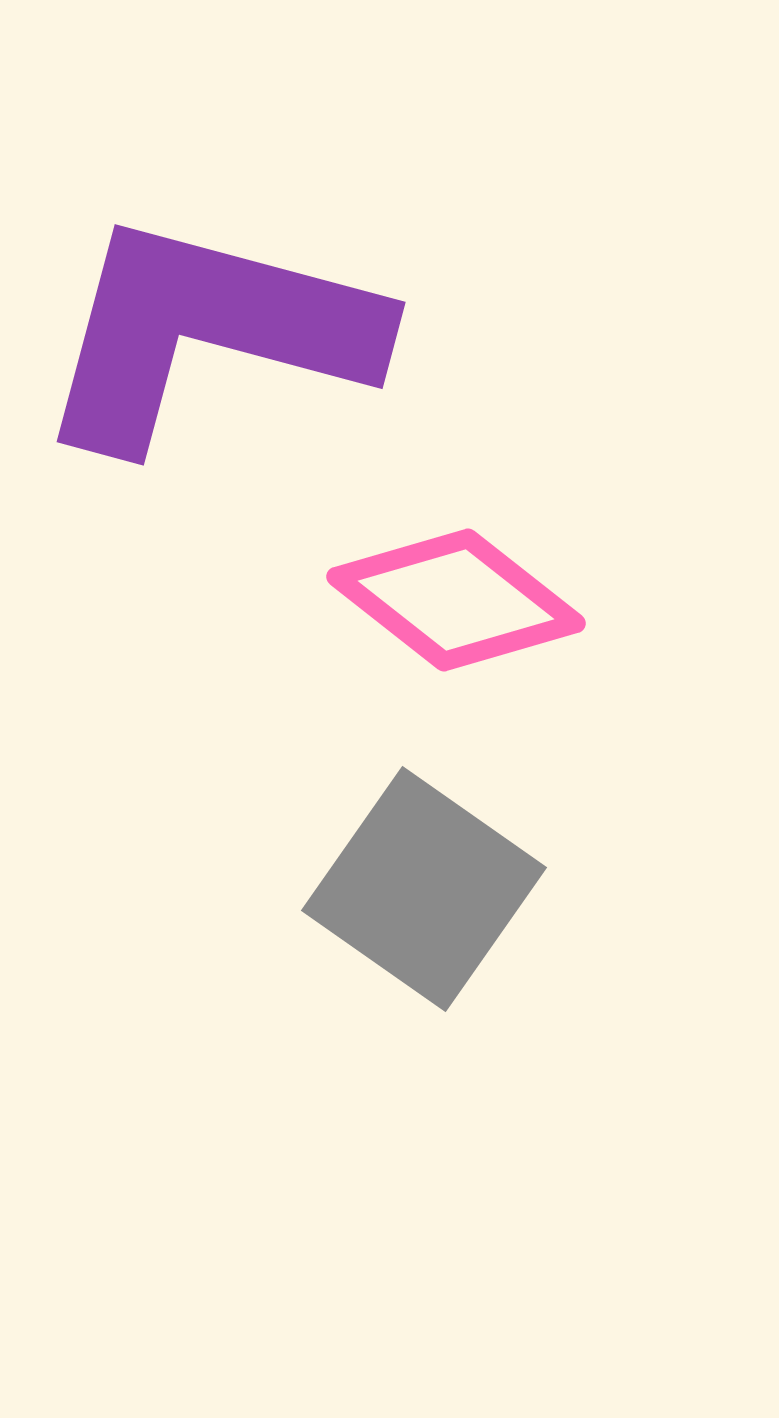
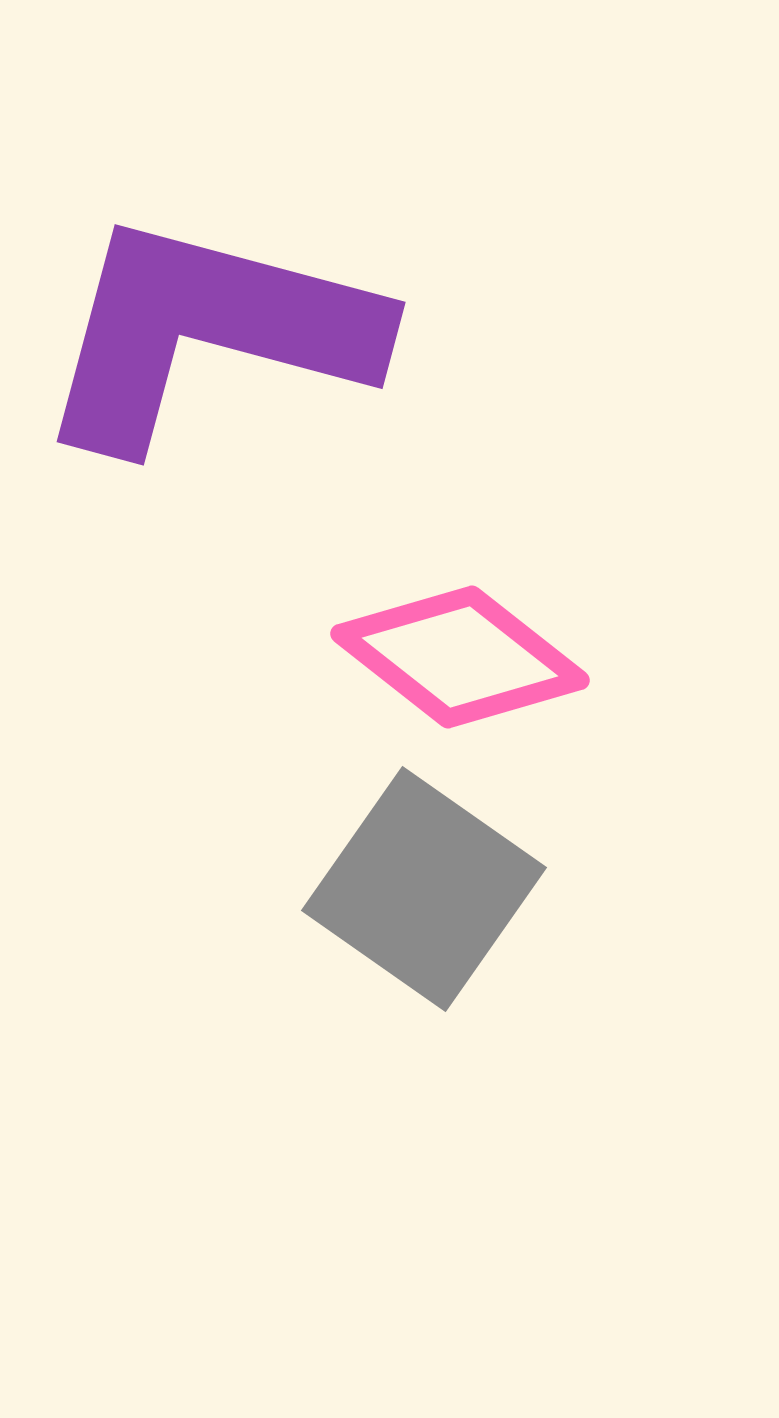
pink diamond: moved 4 px right, 57 px down
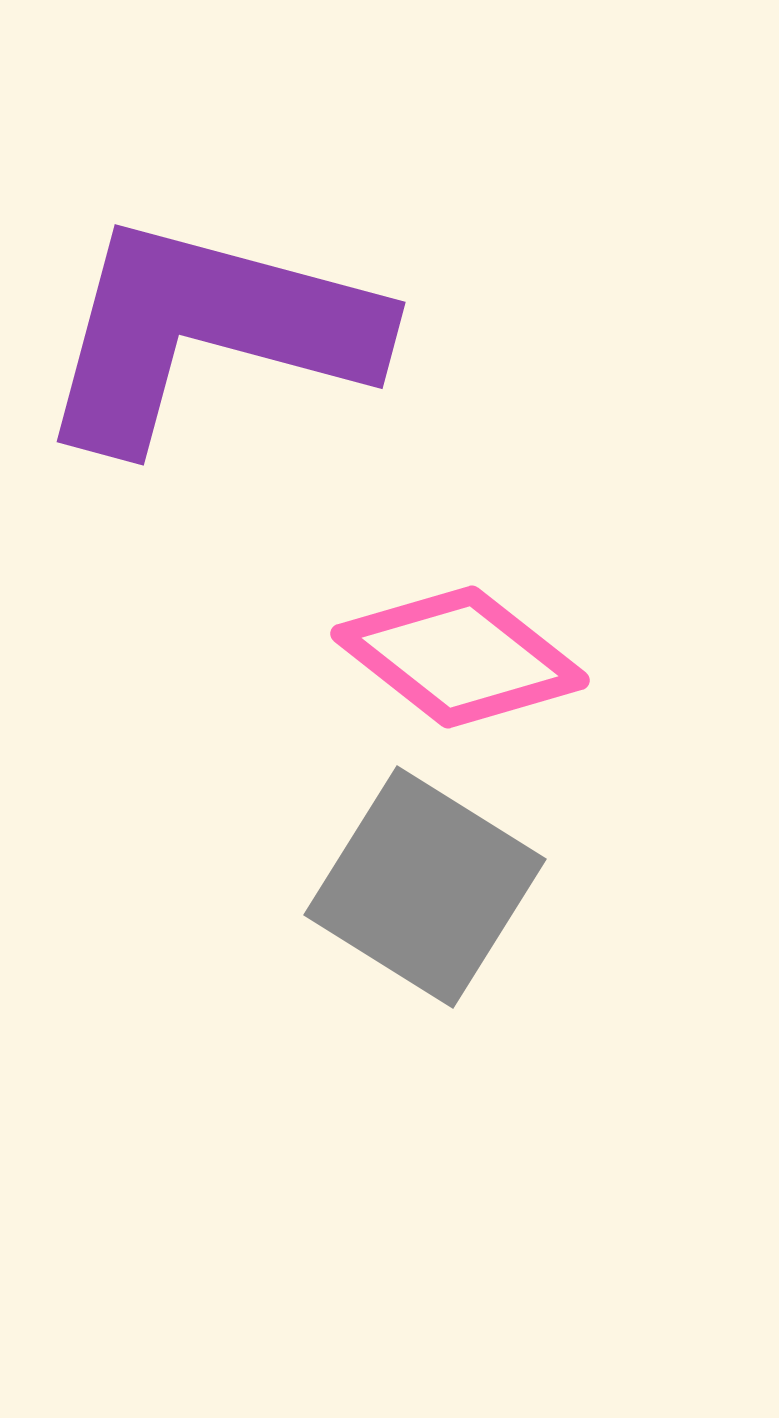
gray square: moved 1 px right, 2 px up; rotated 3 degrees counterclockwise
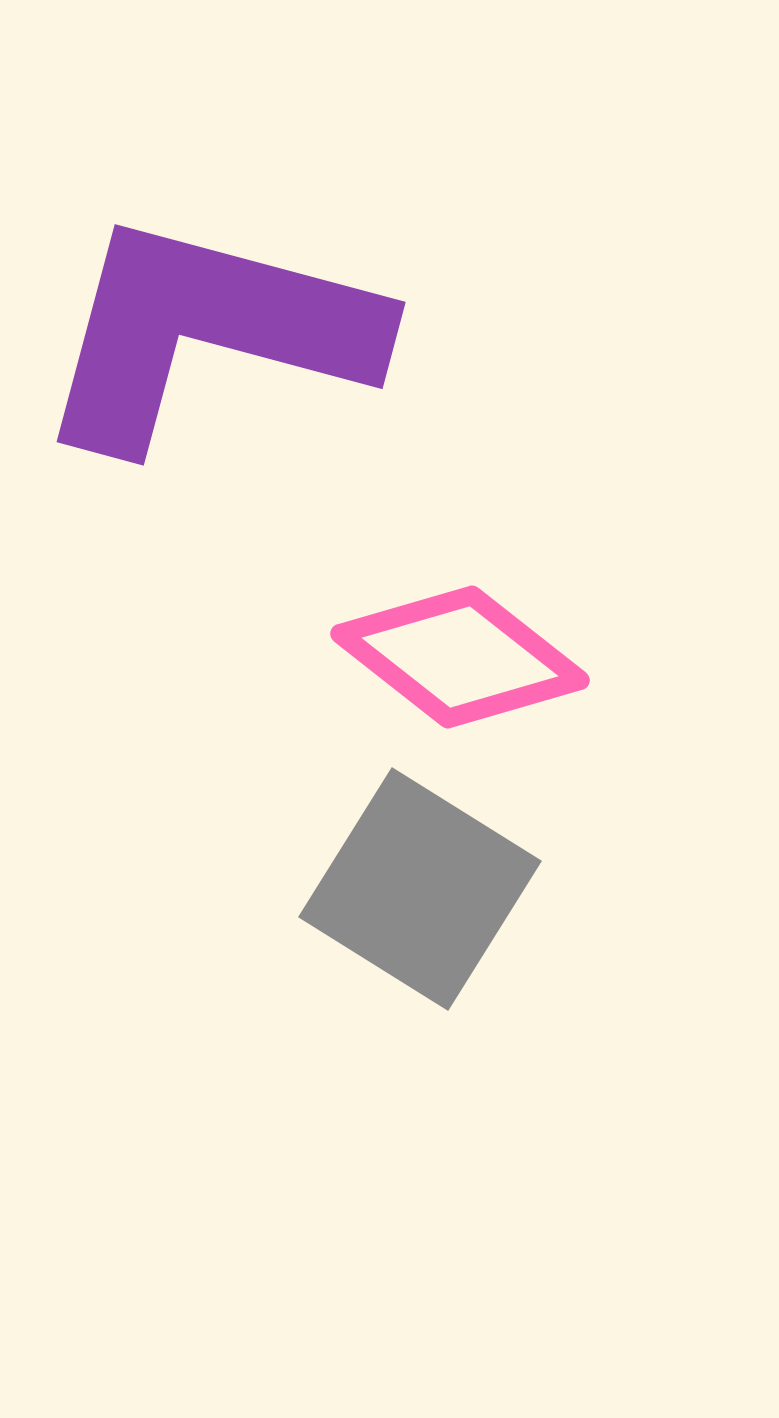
gray square: moved 5 px left, 2 px down
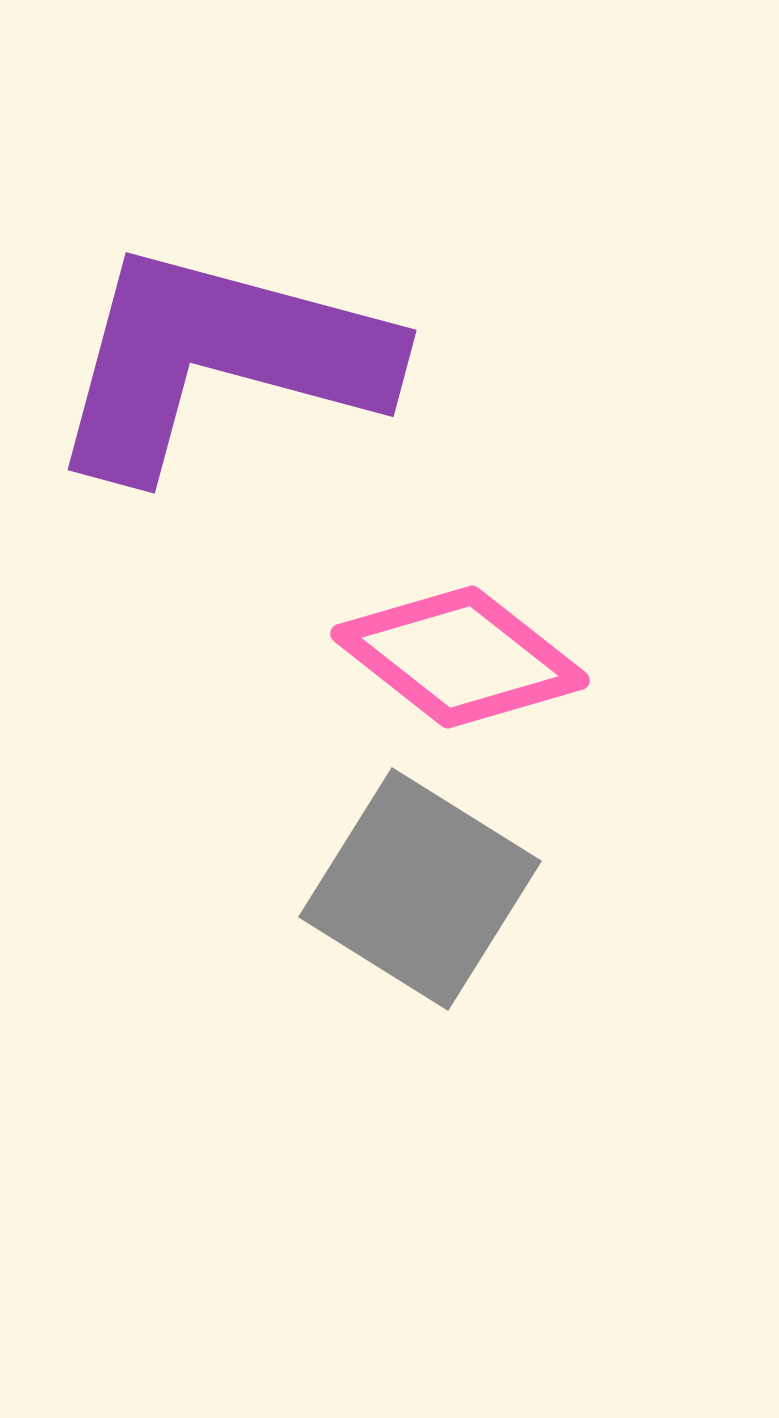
purple L-shape: moved 11 px right, 28 px down
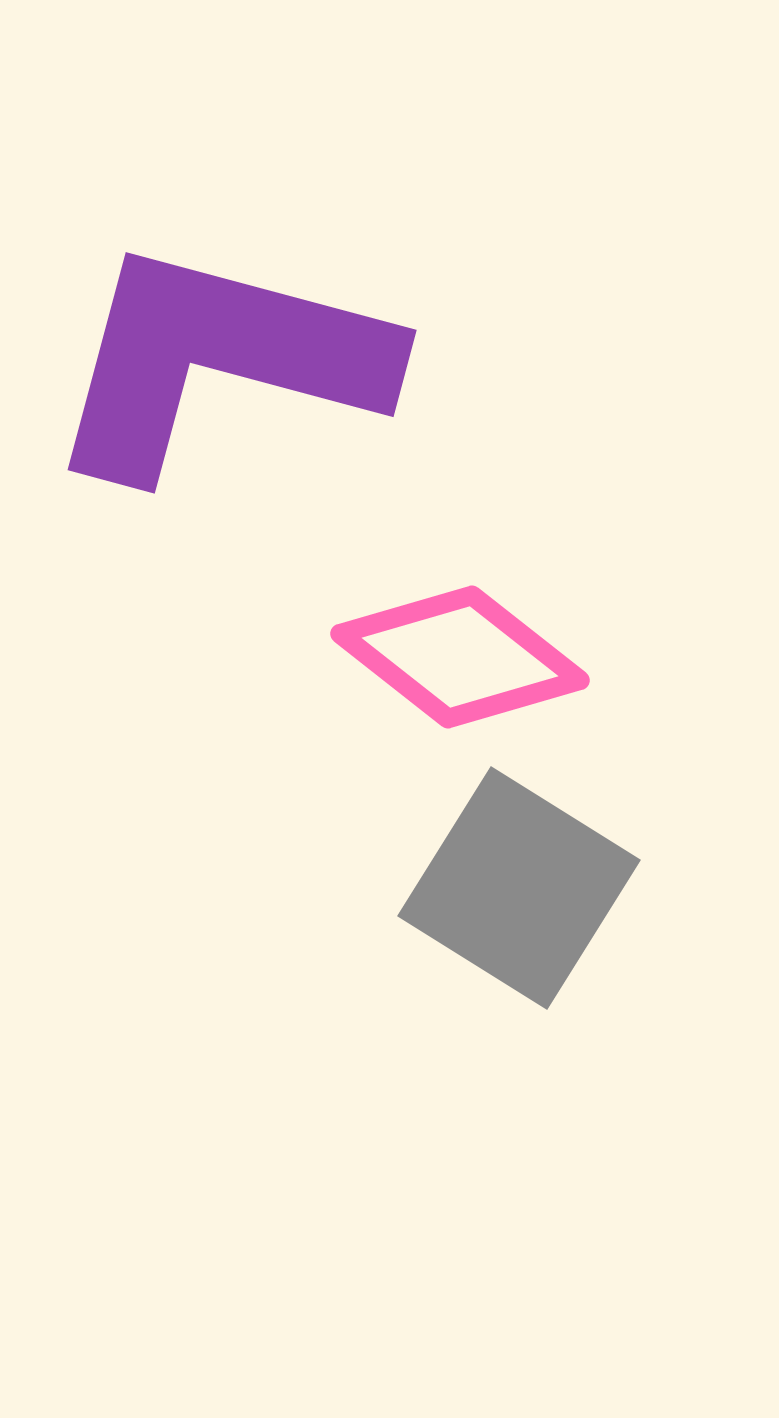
gray square: moved 99 px right, 1 px up
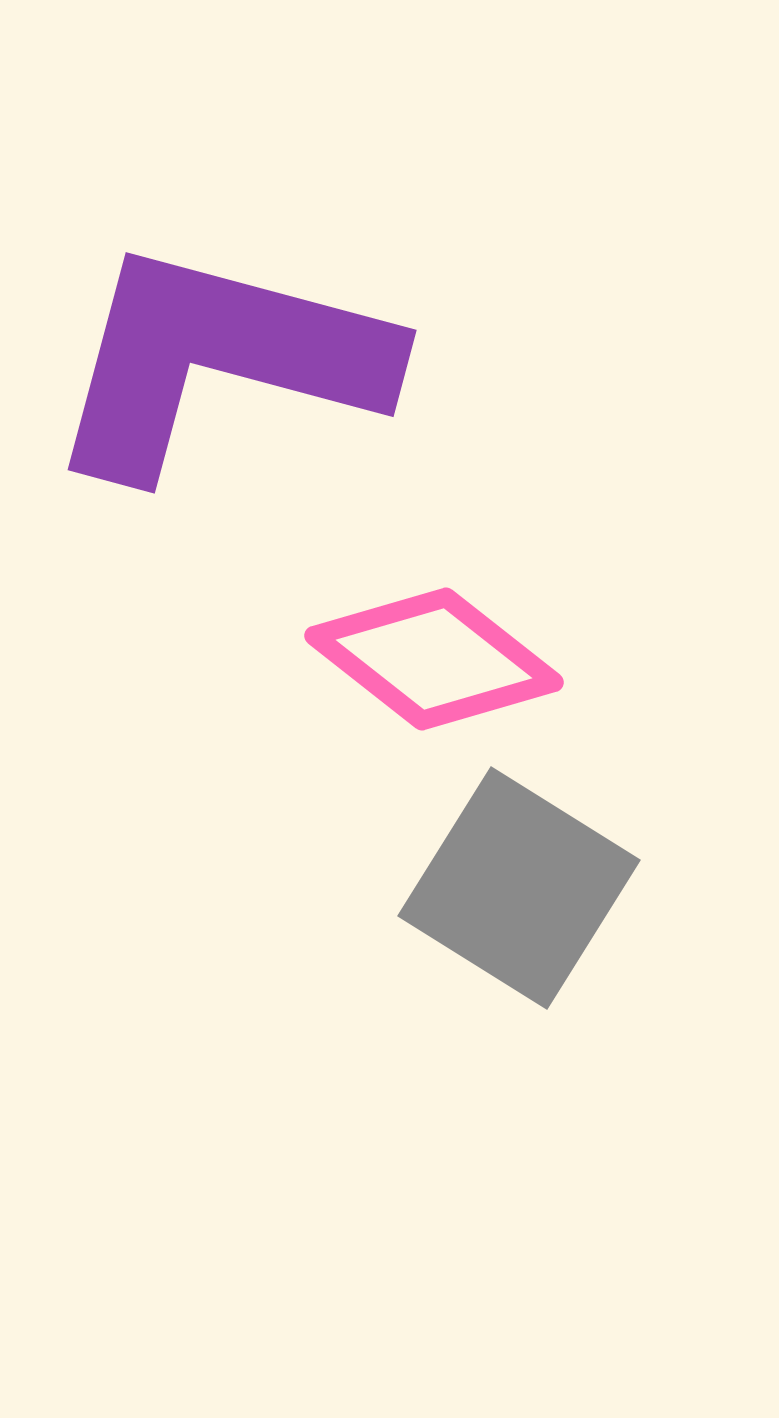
pink diamond: moved 26 px left, 2 px down
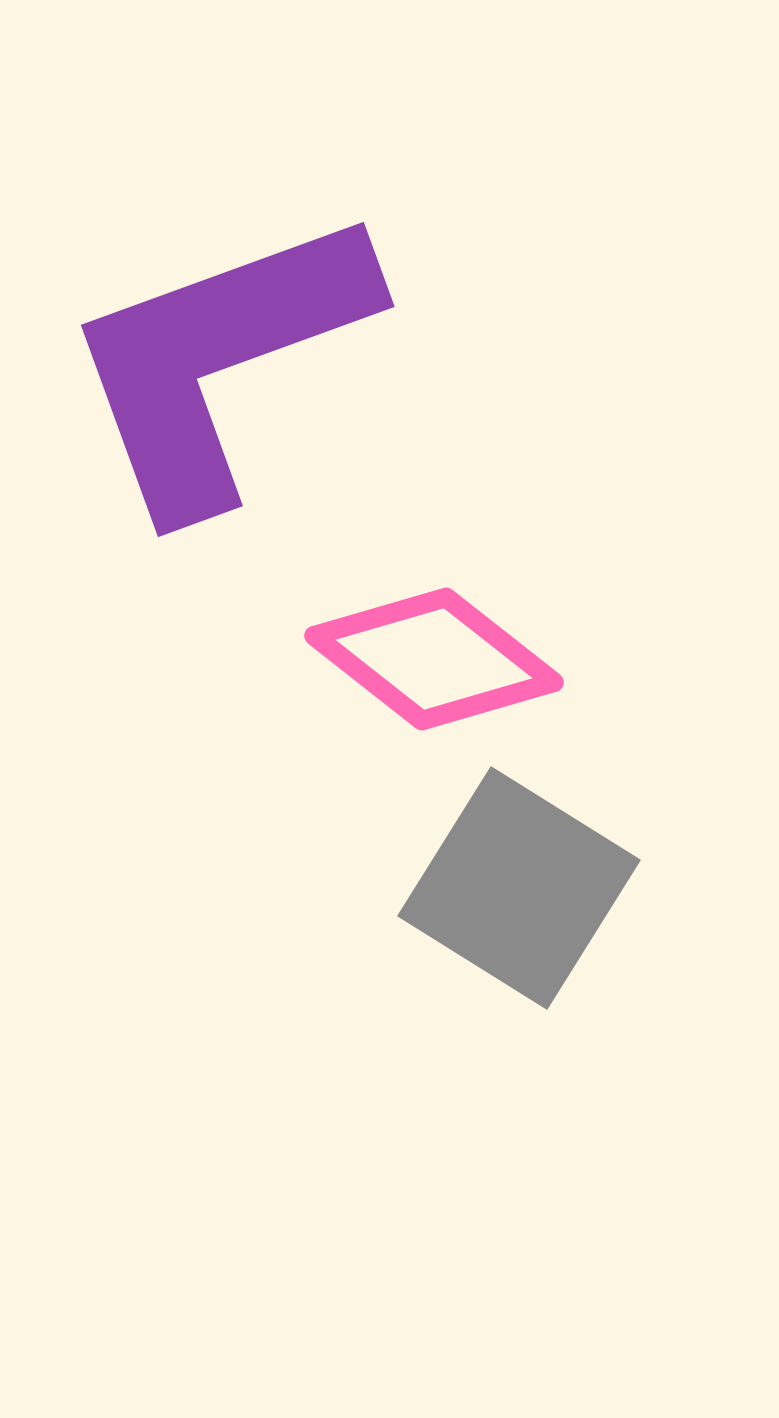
purple L-shape: rotated 35 degrees counterclockwise
